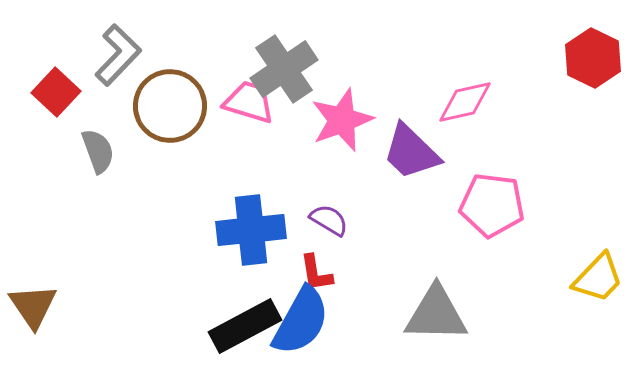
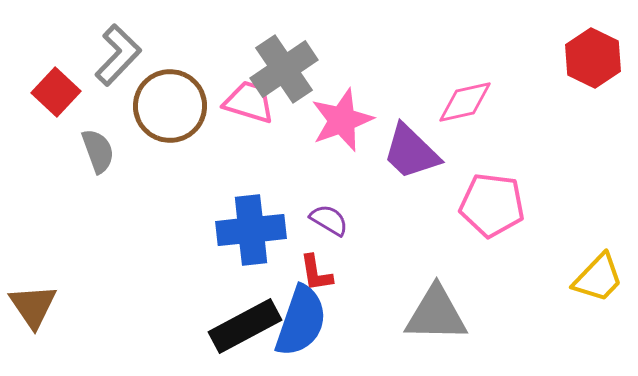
blue semicircle: rotated 10 degrees counterclockwise
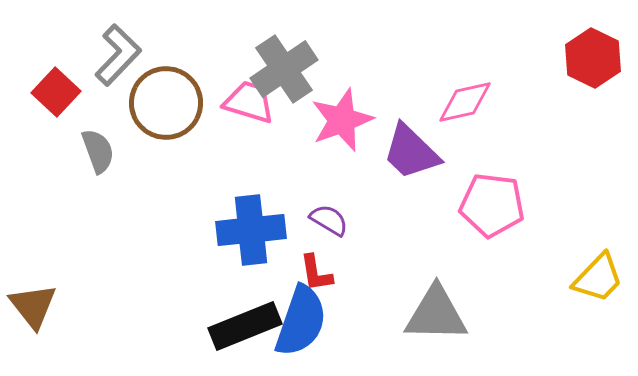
brown circle: moved 4 px left, 3 px up
brown triangle: rotated 4 degrees counterclockwise
black rectangle: rotated 6 degrees clockwise
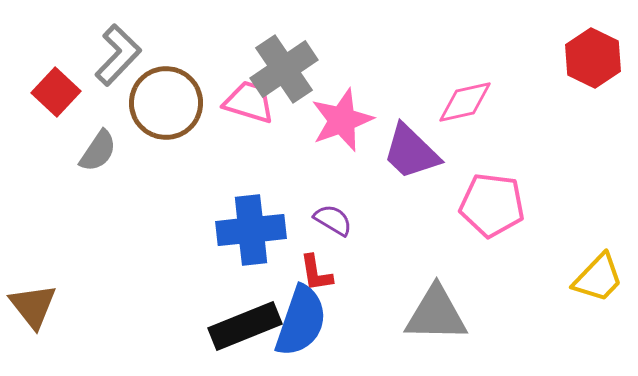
gray semicircle: rotated 54 degrees clockwise
purple semicircle: moved 4 px right
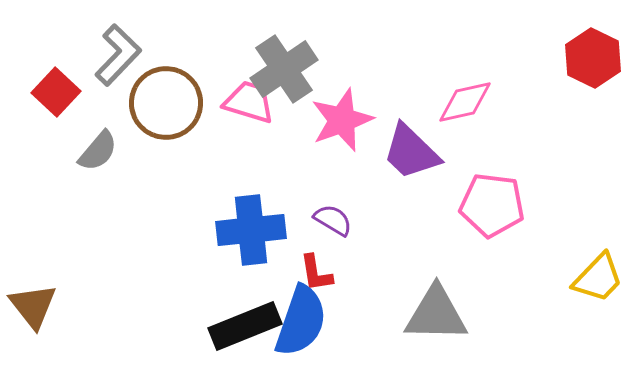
gray semicircle: rotated 6 degrees clockwise
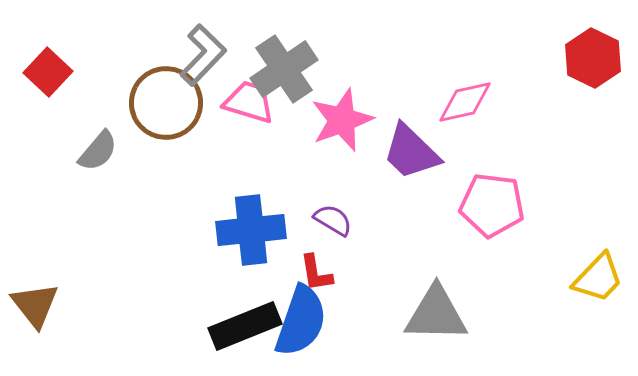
gray L-shape: moved 85 px right
red square: moved 8 px left, 20 px up
brown triangle: moved 2 px right, 1 px up
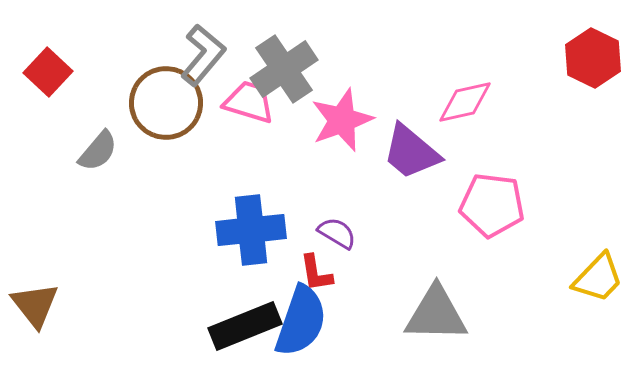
gray L-shape: rotated 4 degrees counterclockwise
purple trapezoid: rotated 4 degrees counterclockwise
purple semicircle: moved 4 px right, 13 px down
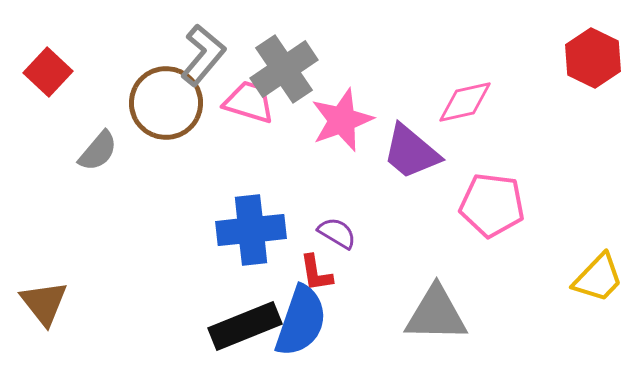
brown triangle: moved 9 px right, 2 px up
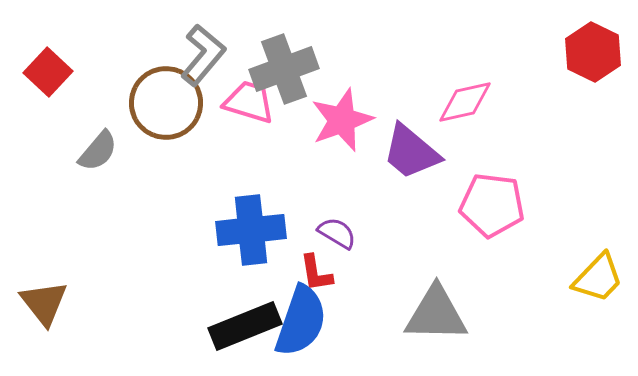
red hexagon: moved 6 px up
gray cross: rotated 14 degrees clockwise
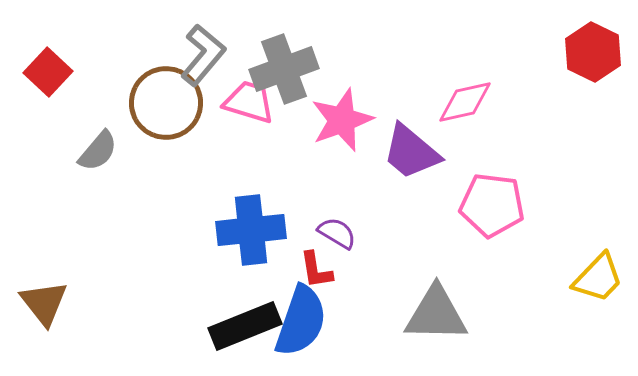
red L-shape: moved 3 px up
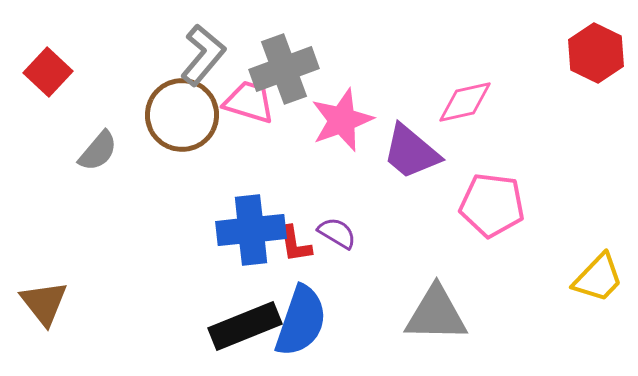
red hexagon: moved 3 px right, 1 px down
brown circle: moved 16 px right, 12 px down
red L-shape: moved 21 px left, 26 px up
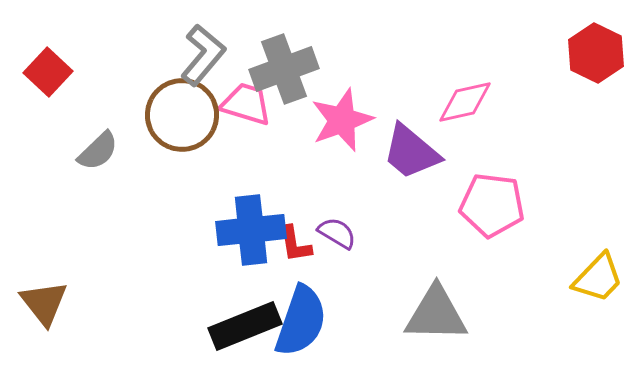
pink trapezoid: moved 3 px left, 2 px down
gray semicircle: rotated 6 degrees clockwise
